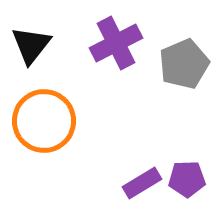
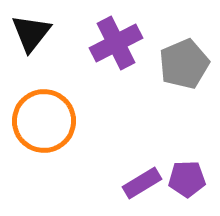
black triangle: moved 12 px up
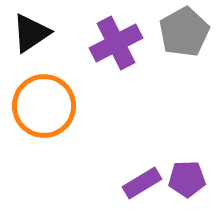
black triangle: rotated 18 degrees clockwise
gray pentagon: moved 32 px up; rotated 6 degrees counterclockwise
orange circle: moved 15 px up
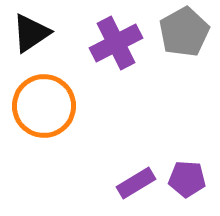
purple pentagon: rotated 6 degrees clockwise
purple rectangle: moved 6 px left
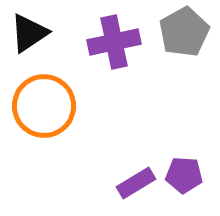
black triangle: moved 2 px left
purple cross: moved 2 px left, 1 px up; rotated 15 degrees clockwise
purple pentagon: moved 3 px left, 4 px up
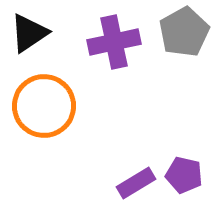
purple pentagon: rotated 9 degrees clockwise
